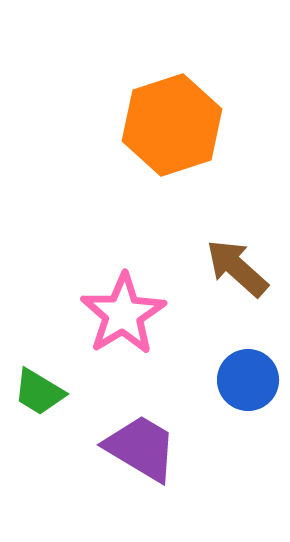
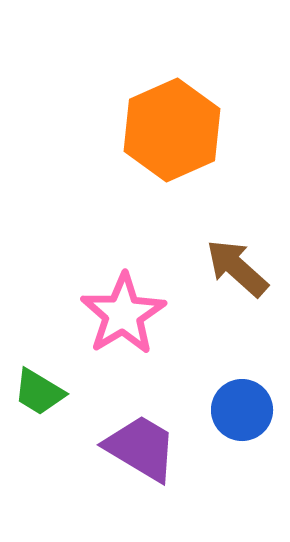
orange hexagon: moved 5 px down; rotated 6 degrees counterclockwise
blue circle: moved 6 px left, 30 px down
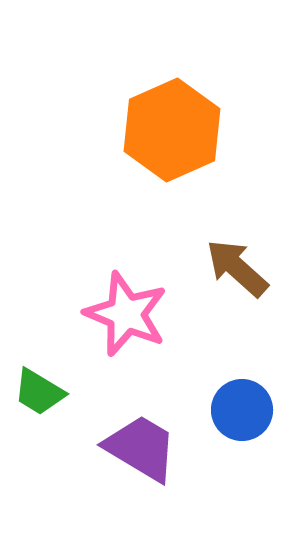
pink star: moved 3 px right; rotated 18 degrees counterclockwise
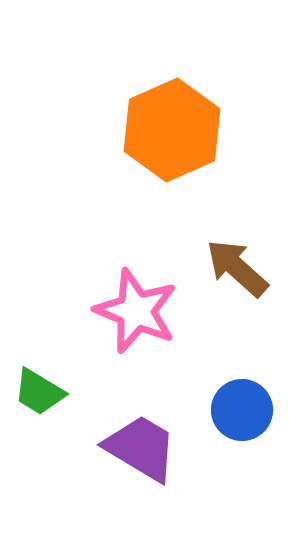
pink star: moved 10 px right, 3 px up
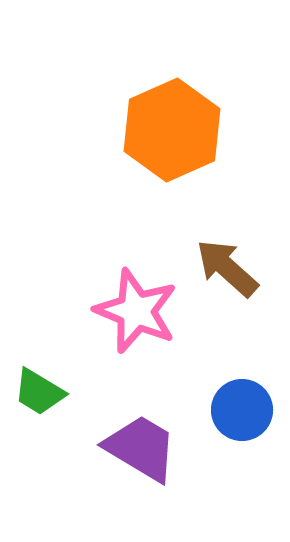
brown arrow: moved 10 px left
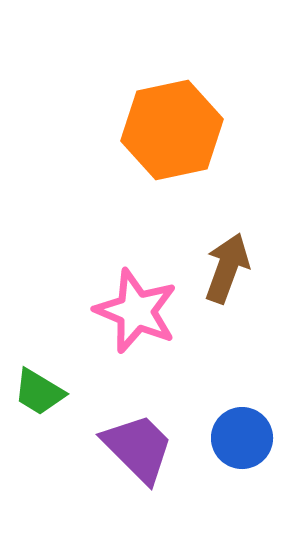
orange hexagon: rotated 12 degrees clockwise
brown arrow: rotated 68 degrees clockwise
blue circle: moved 28 px down
purple trapezoid: moved 3 px left; rotated 14 degrees clockwise
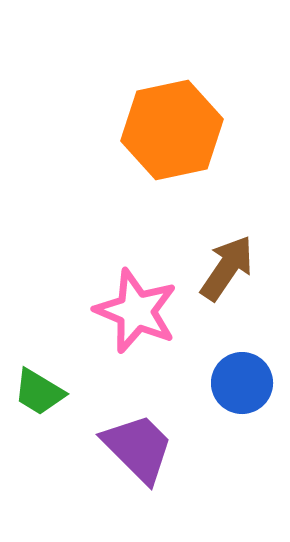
brown arrow: rotated 14 degrees clockwise
blue circle: moved 55 px up
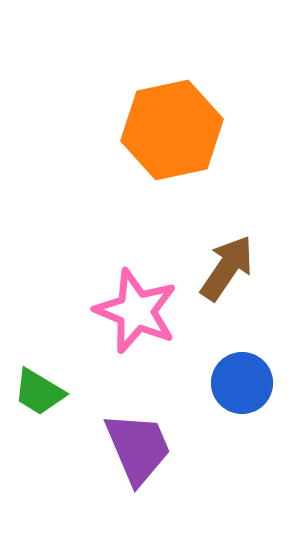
purple trapezoid: rotated 22 degrees clockwise
